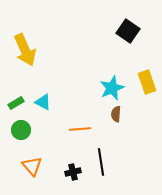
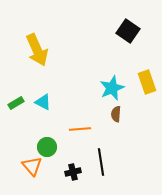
yellow arrow: moved 12 px right
green circle: moved 26 px right, 17 px down
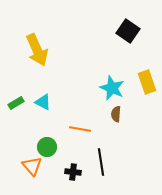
cyan star: rotated 25 degrees counterclockwise
orange line: rotated 15 degrees clockwise
black cross: rotated 21 degrees clockwise
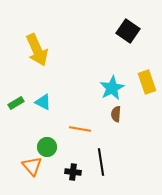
cyan star: rotated 20 degrees clockwise
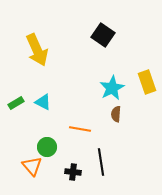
black square: moved 25 px left, 4 px down
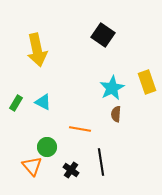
yellow arrow: rotated 12 degrees clockwise
green rectangle: rotated 28 degrees counterclockwise
black cross: moved 2 px left, 2 px up; rotated 28 degrees clockwise
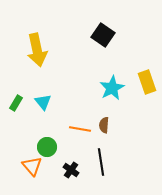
cyan triangle: rotated 24 degrees clockwise
brown semicircle: moved 12 px left, 11 px down
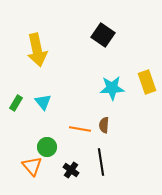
cyan star: rotated 25 degrees clockwise
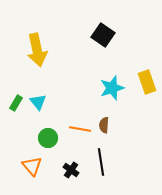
cyan star: rotated 15 degrees counterclockwise
cyan triangle: moved 5 px left
green circle: moved 1 px right, 9 px up
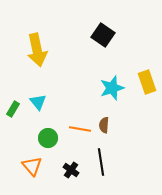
green rectangle: moved 3 px left, 6 px down
